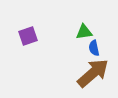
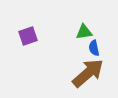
brown arrow: moved 5 px left
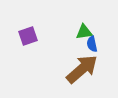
blue semicircle: moved 2 px left, 4 px up
brown arrow: moved 6 px left, 4 px up
